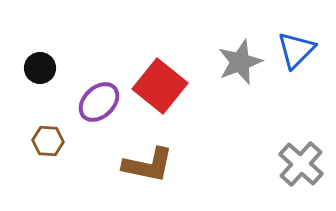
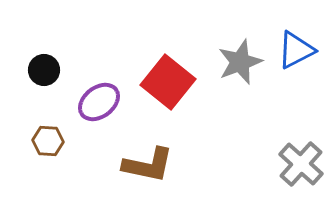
blue triangle: rotated 18 degrees clockwise
black circle: moved 4 px right, 2 px down
red square: moved 8 px right, 4 px up
purple ellipse: rotated 6 degrees clockwise
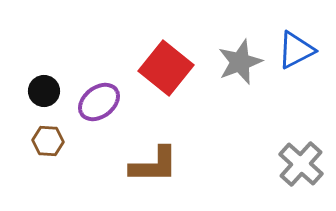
black circle: moved 21 px down
red square: moved 2 px left, 14 px up
brown L-shape: moved 6 px right; rotated 12 degrees counterclockwise
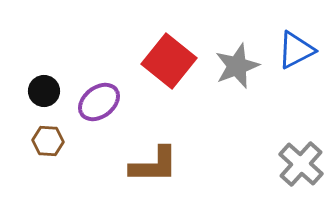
gray star: moved 3 px left, 4 px down
red square: moved 3 px right, 7 px up
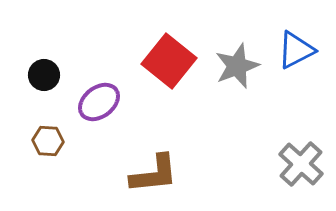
black circle: moved 16 px up
brown L-shape: moved 9 px down; rotated 6 degrees counterclockwise
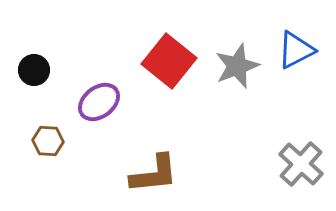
black circle: moved 10 px left, 5 px up
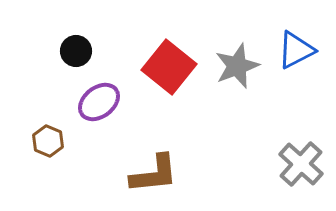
red square: moved 6 px down
black circle: moved 42 px right, 19 px up
brown hexagon: rotated 20 degrees clockwise
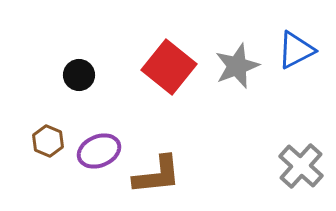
black circle: moved 3 px right, 24 px down
purple ellipse: moved 49 px down; rotated 15 degrees clockwise
gray cross: moved 2 px down
brown L-shape: moved 3 px right, 1 px down
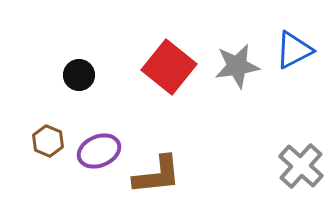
blue triangle: moved 2 px left
gray star: rotated 12 degrees clockwise
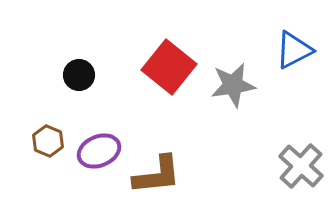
gray star: moved 4 px left, 19 px down
